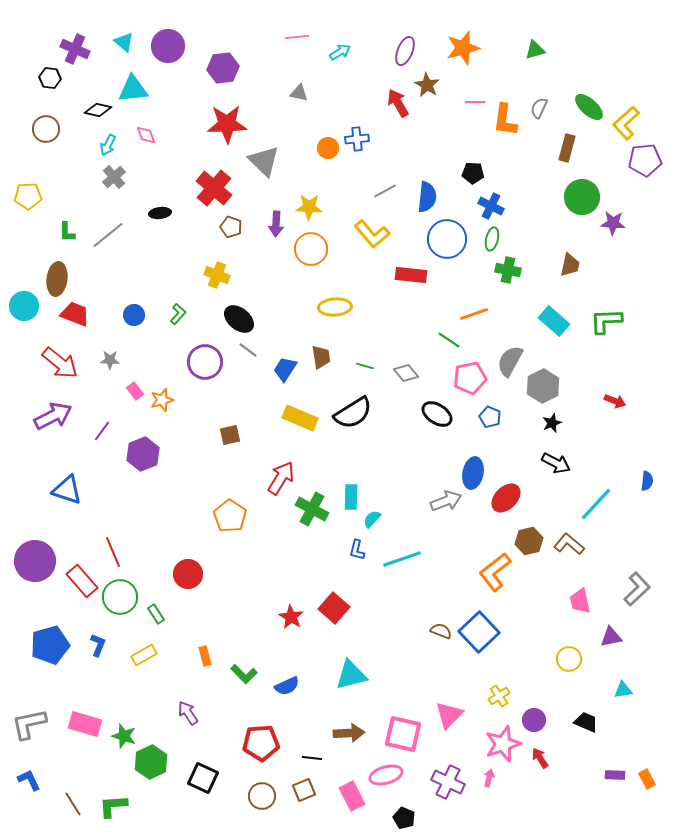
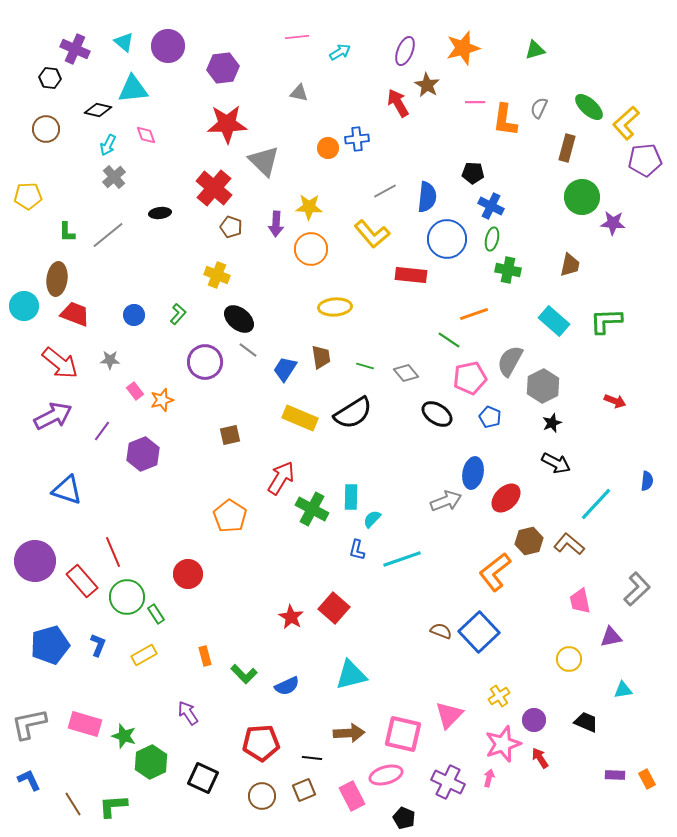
green circle at (120, 597): moved 7 px right
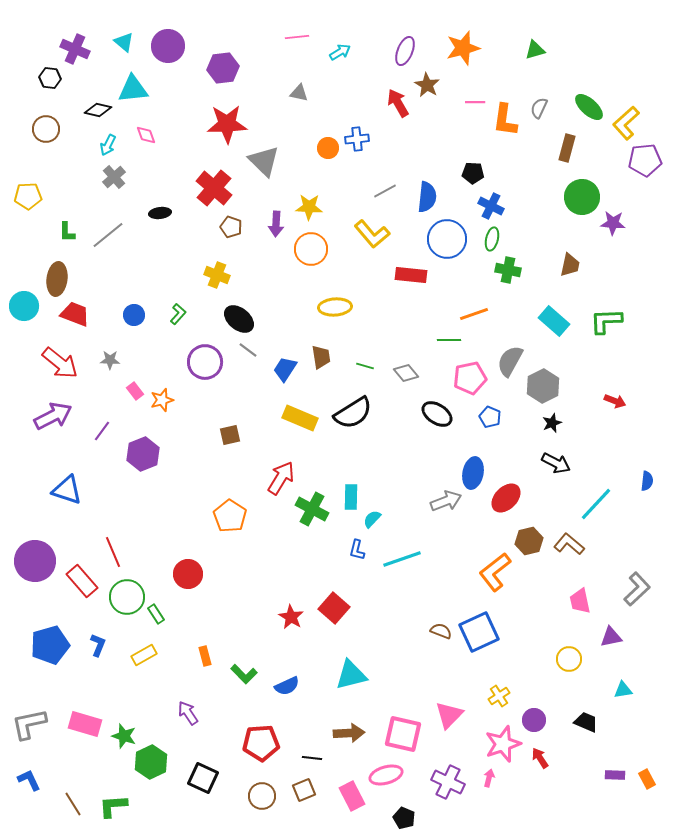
green line at (449, 340): rotated 35 degrees counterclockwise
blue square at (479, 632): rotated 18 degrees clockwise
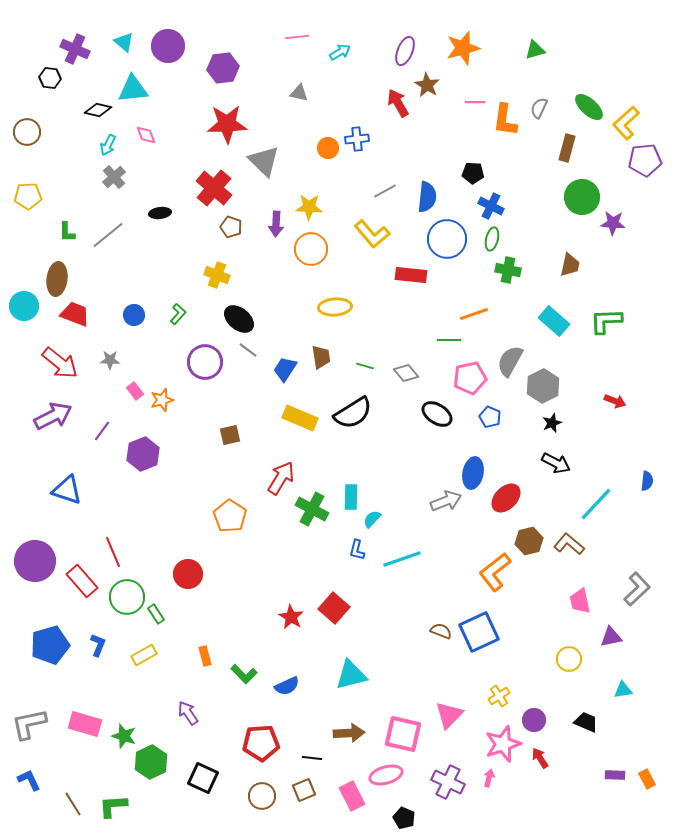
brown circle at (46, 129): moved 19 px left, 3 px down
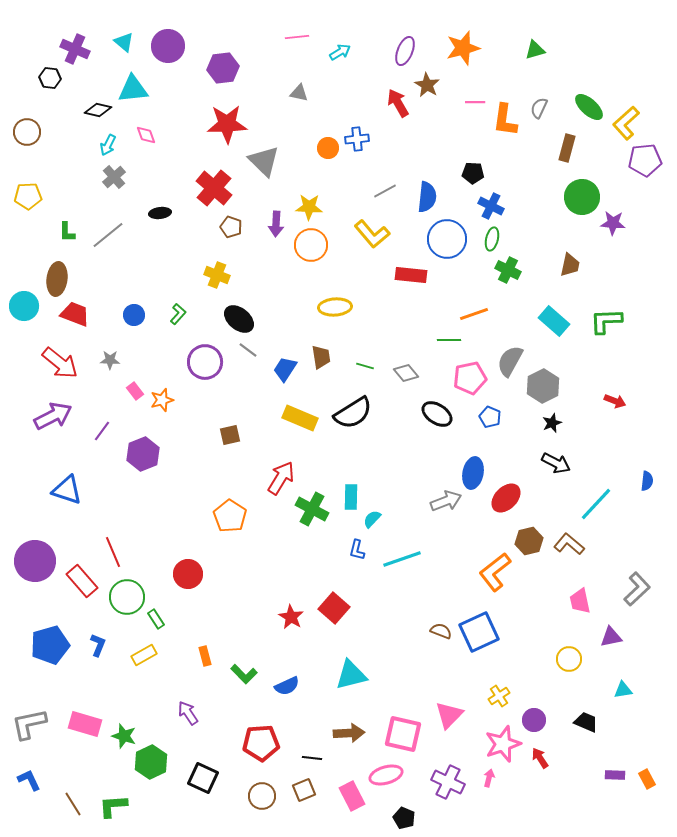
orange circle at (311, 249): moved 4 px up
green cross at (508, 270): rotated 15 degrees clockwise
green rectangle at (156, 614): moved 5 px down
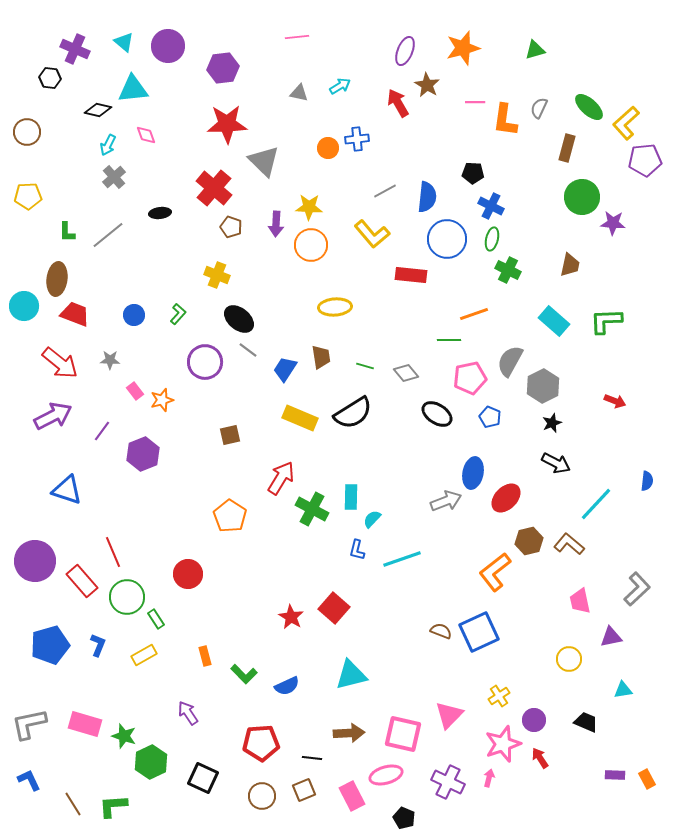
cyan arrow at (340, 52): moved 34 px down
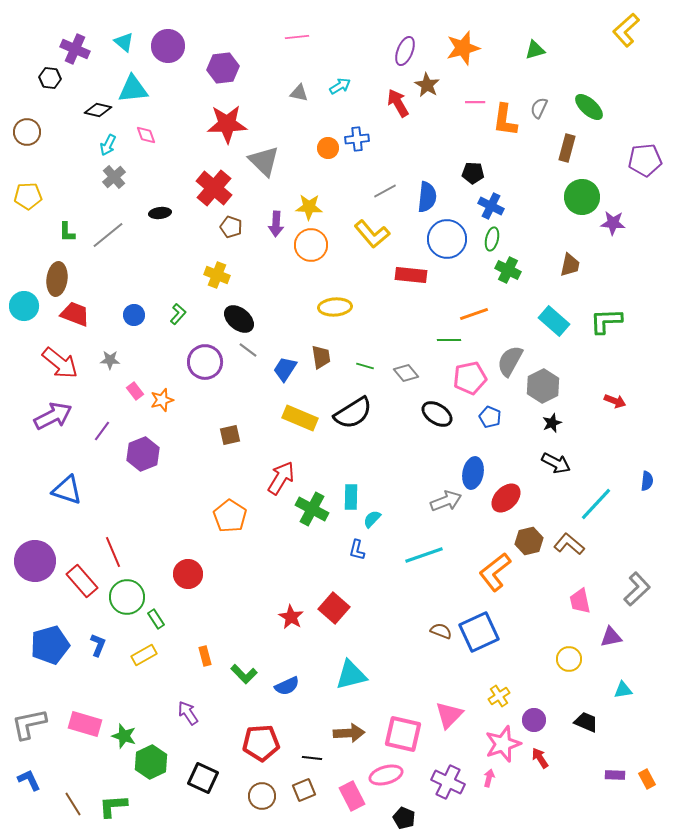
yellow L-shape at (626, 123): moved 93 px up
cyan line at (402, 559): moved 22 px right, 4 px up
